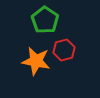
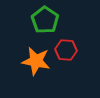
red hexagon: moved 2 px right; rotated 20 degrees clockwise
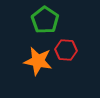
orange star: moved 2 px right
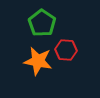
green pentagon: moved 3 px left, 3 px down
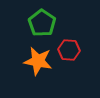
red hexagon: moved 3 px right
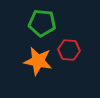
green pentagon: rotated 28 degrees counterclockwise
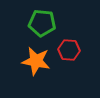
orange star: moved 2 px left
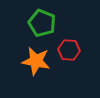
green pentagon: rotated 16 degrees clockwise
